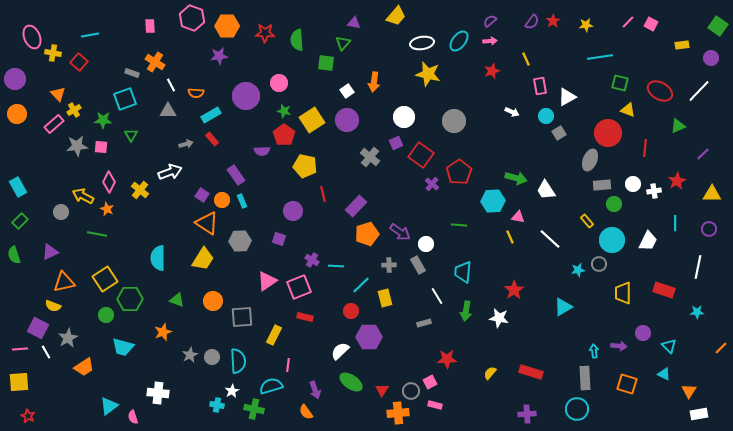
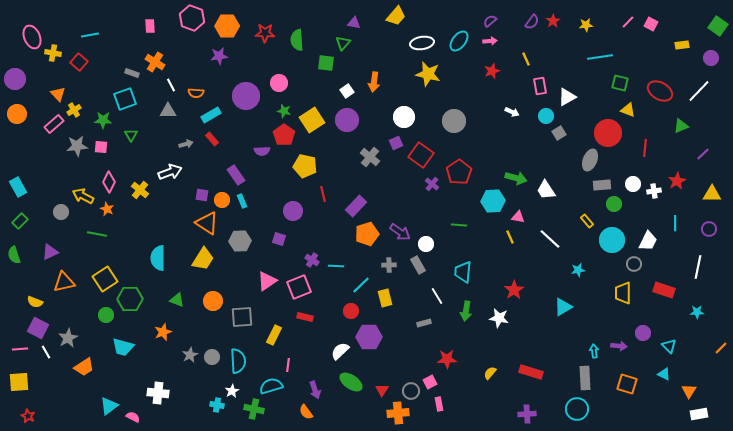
green triangle at (678, 126): moved 3 px right
purple square at (202, 195): rotated 24 degrees counterclockwise
gray circle at (599, 264): moved 35 px right
yellow semicircle at (53, 306): moved 18 px left, 4 px up
pink rectangle at (435, 405): moved 4 px right, 1 px up; rotated 64 degrees clockwise
pink semicircle at (133, 417): rotated 136 degrees clockwise
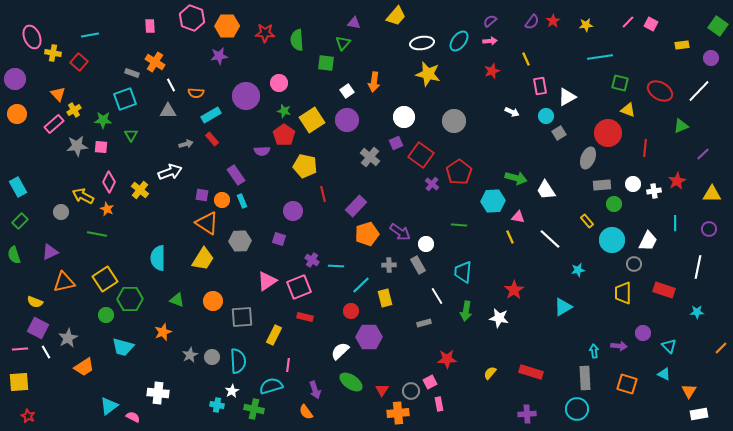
gray ellipse at (590, 160): moved 2 px left, 2 px up
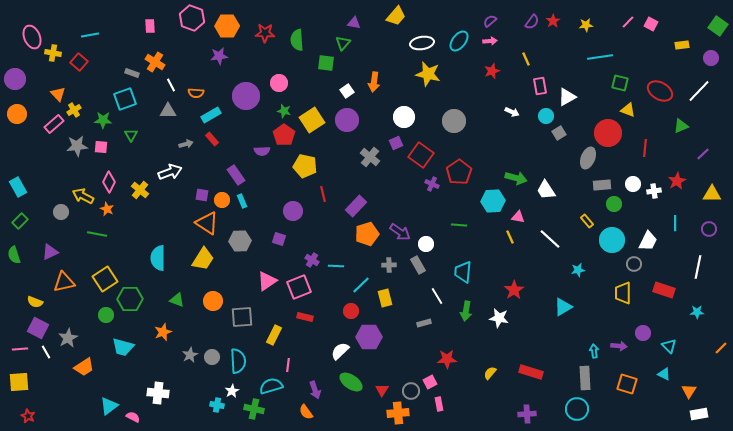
purple cross at (432, 184): rotated 16 degrees counterclockwise
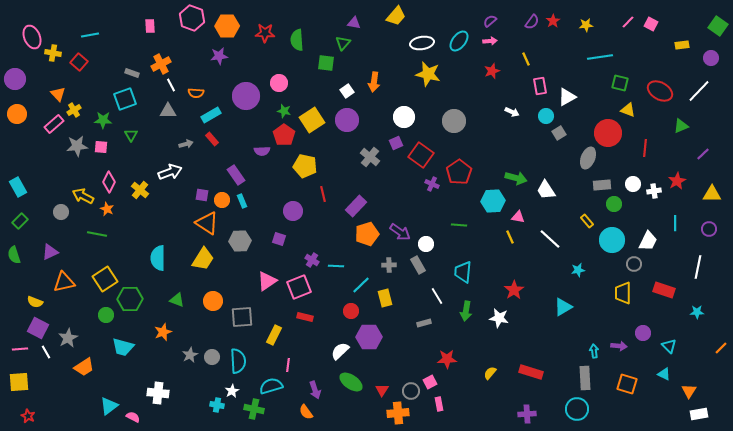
orange cross at (155, 62): moved 6 px right, 2 px down; rotated 30 degrees clockwise
